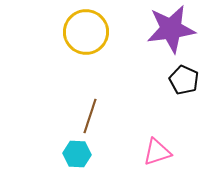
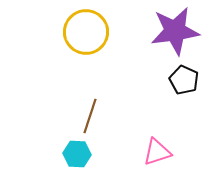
purple star: moved 4 px right, 2 px down
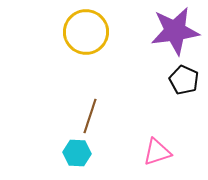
cyan hexagon: moved 1 px up
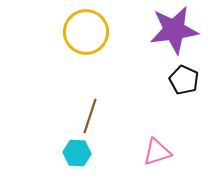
purple star: moved 1 px left, 1 px up
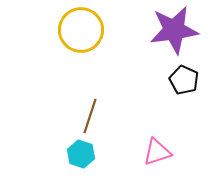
yellow circle: moved 5 px left, 2 px up
cyan hexagon: moved 4 px right, 1 px down; rotated 16 degrees clockwise
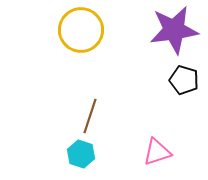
black pentagon: rotated 8 degrees counterclockwise
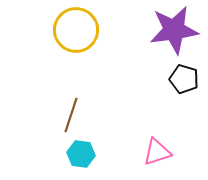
yellow circle: moved 5 px left
black pentagon: moved 1 px up
brown line: moved 19 px left, 1 px up
cyan hexagon: rotated 12 degrees counterclockwise
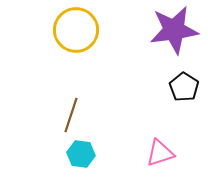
black pentagon: moved 8 px down; rotated 16 degrees clockwise
pink triangle: moved 3 px right, 1 px down
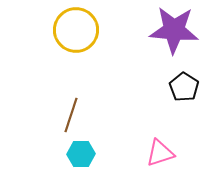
purple star: rotated 12 degrees clockwise
cyan hexagon: rotated 8 degrees counterclockwise
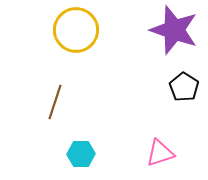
purple star: rotated 15 degrees clockwise
brown line: moved 16 px left, 13 px up
